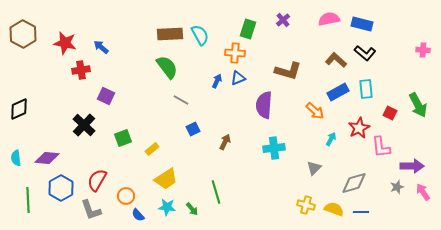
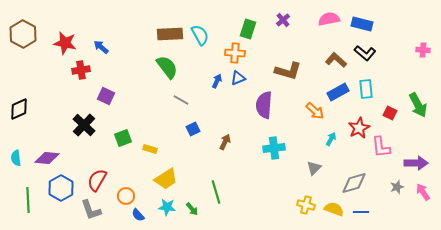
yellow rectangle at (152, 149): moved 2 px left; rotated 56 degrees clockwise
purple arrow at (412, 166): moved 4 px right, 3 px up
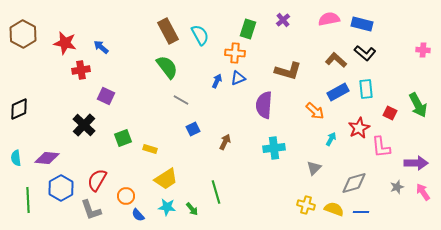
brown rectangle at (170, 34): moved 2 px left, 3 px up; rotated 65 degrees clockwise
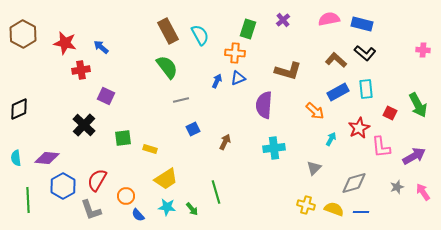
gray line at (181, 100): rotated 42 degrees counterclockwise
green square at (123, 138): rotated 12 degrees clockwise
purple arrow at (416, 163): moved 2 px left, 7 px up; rotated 30 degrees counterclockwise
blue hexagon at (61, 188): moved 2 px right, 2 px up
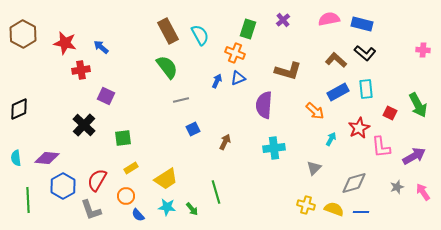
orange cross at (235, 53): rotated 18 degrees clockwise
yellow rectangle at (150, 149): moved 19 px left, 19 px down; rotated 48 degrees counterclockwise
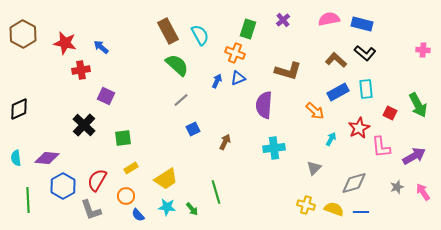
green semicircle at (167, 67): moved 10 px right, 2 px up; rotated 10 degrees counterclockwise
gray line at (181, 100): rotated 28 degrees counterclockwise
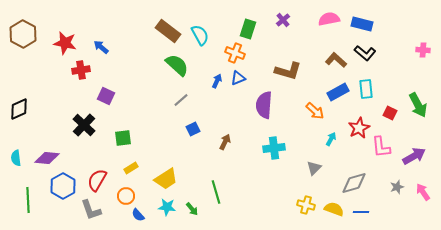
brown rectangle at (168, 31): rotated 25 degrees counterclockwise
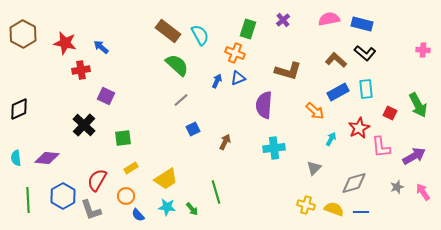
blue hexagon at (63, 186): moved 10 px down
